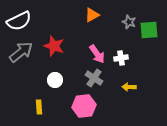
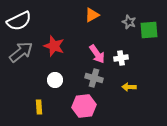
gray cross: rotated 18 degrees counterclockwise
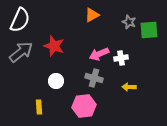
white semicircle: moved 1 px right, 1 px up; rotated 40 degrees counterclockwise
pink arrow: moved 2 px right; rotated 102 degrees clockwise
white circle: moved 1 px right, 1 px down
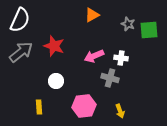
gray star: moved 1 px left, 2 px down
pink arrow: moved 5 px left, 2 px down
white cross: rotated 16 degrees clockwise
gray cross: moved 16 px right
yellow arrow: moved 9 px left, 24 px down; rotated 112 degrees counterclockwise
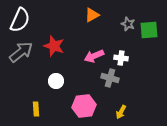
yellow rectangle: moved 3 px left, 2 px down
yellow arrow: moved 1 px right, 1 px down; rotated 48 degrees clockwise
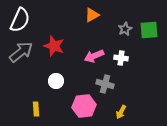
gray star: moved 3 px left, 5 px down; rotated 24 degrees clockwise
gray cross: moved 5 px left, 6 px down
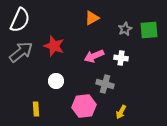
orange triangle: moved 3 px down
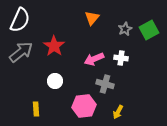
orange triangle: rotated 21 degrees counterclockwise
green square: rotated 24 degrees counterclockwise
red star: rotated 15 degrees clockwise
pink arrow: moved 3 px down
white circle: moved 1 px left
yellow arrow: moved 3 px left
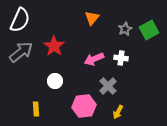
gray cross: moved 3 px right, 2 px down; rotated 30 degrees clockwise
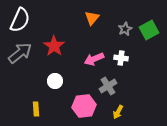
gray arrow: moved 1 px left, 1 px down
gray cross: rotated 12 degrees clockwise
